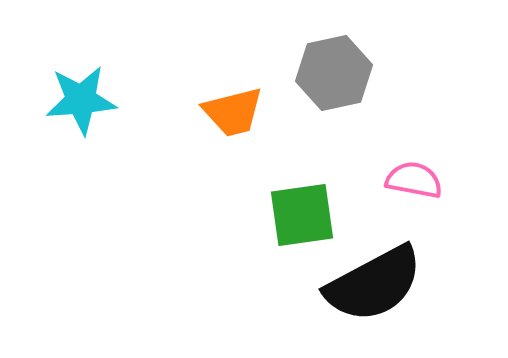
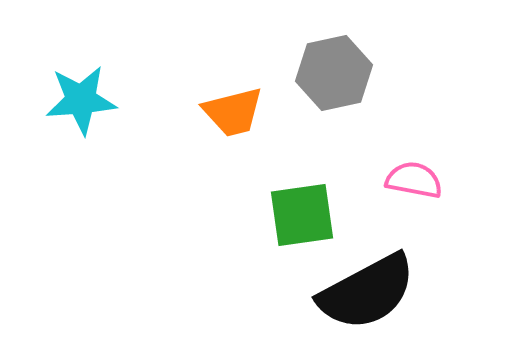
black semicircle: moved 7 px left, 8 px down
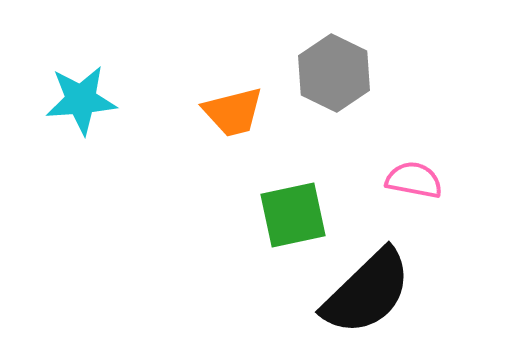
gray hexagon: rotated 22 degrees counterclockwise
green square: moved 9 px left; rotated 4 degrees counterclockwise
black semicircle: rotated 16 degrees counterclockwise
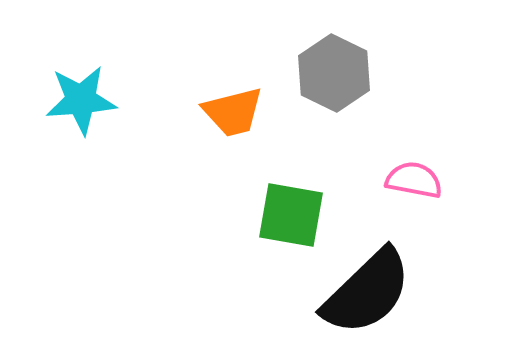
green square: moved 2 px left; rotated 22 degrees clockwise
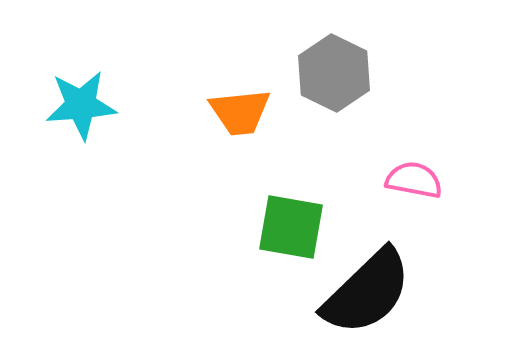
cyan star: moved 5 px down
orange trapezoid: moved 7 px right; rotated 8 degrees clockwise
green square: moved 12 px down
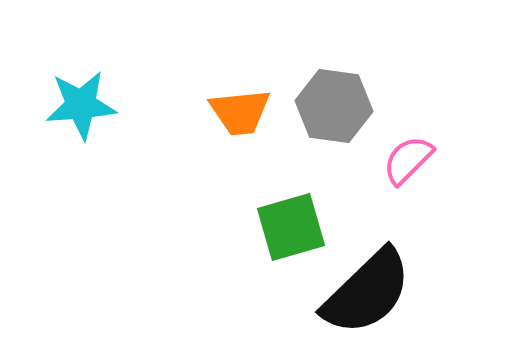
gray hexagon: moved 33 px down; rotated 18 degrees counterclockwise
pink semicircle: moved 6 px left, 20 px up; rotated 56 degrees counterclockwise
green square: rotated 26 degrees counterclockwise
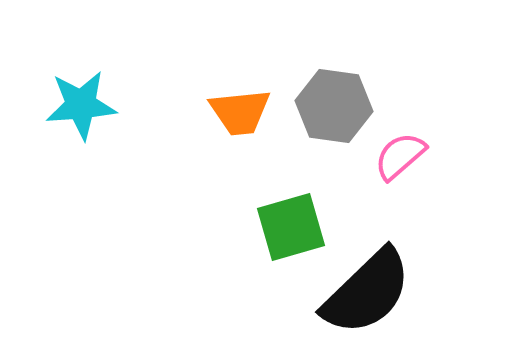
pink semicircle: moved 8 px left, 4 px up; rotated 4 degrees clockwise
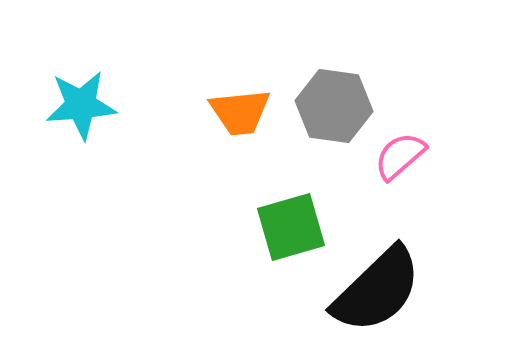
black semicircle: moved 10 px right, 2 px up
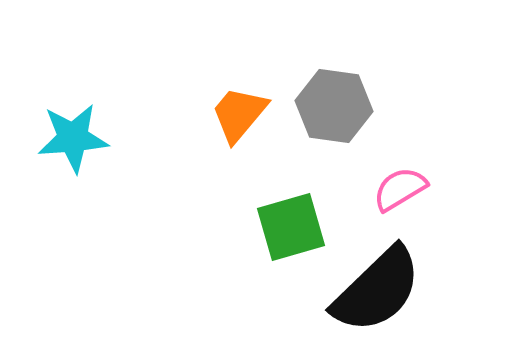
cyan star: moved 8 px left, 33 px down
orange trapezoid: moved 1 px left, 2 px down; rotated 136 degrees clockwise
pink semicircle: moved 33 px down; rotated 10 degrees clockwise
